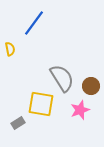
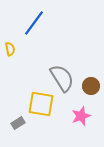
pink star: moved 1 px right, 6 px down
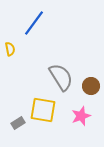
gray semicircle: moved 1 px left, 1 px up
yellow square: moved 2 px right, 6 px down
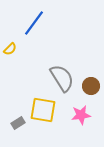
yellow semicircle: rotated 56 degrees clockwise
gray semicircle: moved 1 px right, 1 px down
pink star: moved 1 px up; rotated 12 degrees clockwise
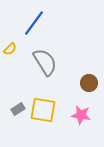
gray semicircle: moved 17 px left, 16 px up
brown circle: moved 2 px left, 3 px up
pink star: rotated 18 degrees clockwise
gray rectangle: moved 14 px up
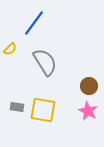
brown circle: moved 3 px down
gray rectangle: moved 1 px left, 2 px up; rotated 40 degrees clockwise
pink star: moved 7 px right, 4 px up; rotated 18 degrees clockwise
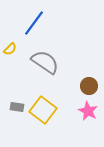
gray semicircle: rotated 24 degrees counterclockwise
yellow square: rotated 28 degrees clockwise
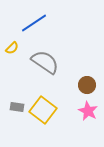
blue line: rotated 20 degrees clockwise
yellow semicircle: moved 2 px right, 1 px up
brown circle: moved 2 px left, 1 px up
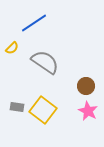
brown circle: moved 1 px left, 1 px down
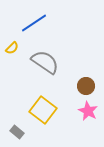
gray rectangle: moved 25 px down; rotated 32 degrees clockwise
